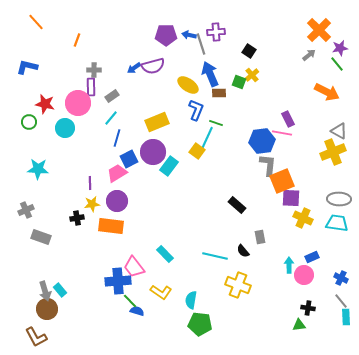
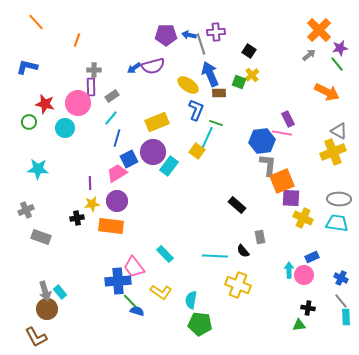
cyan line at (215, 256): rotated 10 degrees counterclockwise
cyan arrow at (289, 265): moved 5 px down
cyan rectangle at (60, 290): moved 2 px down
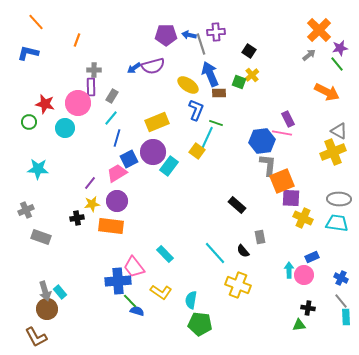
blue L-shape at (27, 67): moved 1 px right, 14 px up
gray rectangle at (112, 96): rotated 24 degrees counterclockwise
purple line at (90, 183): rotated 40 degrees clockwise
cyan line at (215, 256): moved 3 px up; rotated 45 degrees clockwise
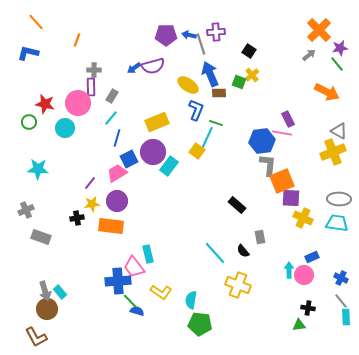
cyan rectangle at (165, 254): moved 17 px left; rotated 30 degrees clockwise
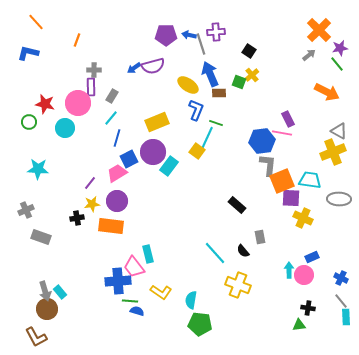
cyan trapezoid at (337, 223): moved 27 px left, 43 px up
green line at (130, 301): rotated 42 degrees counterclockwise
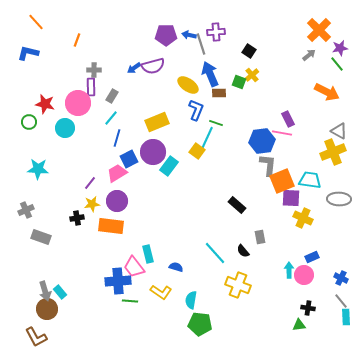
blue semicircle at (137, 311): moved 39 px right, 44 px up
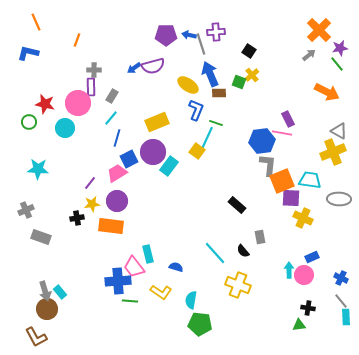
orange line at (36, 22): rotated 18 degrees clockwise
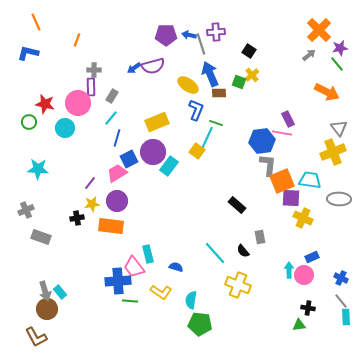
gray triangle at (339, 131): moved 3 px up; rotated 24 degrees clockwise
